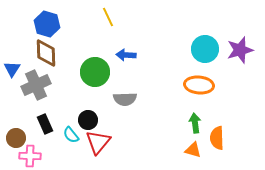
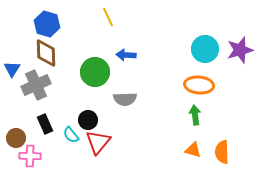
green arrow: moved 8 px up
orange semicircle: moved 5 px right, 14 px down
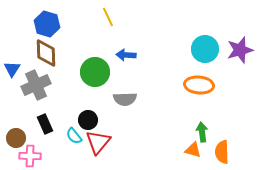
green arrow: moved 7 px right, 17 px down
cyan semicircle: moved 3 px right, 1 px down
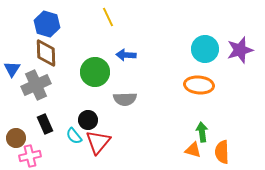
pink cross: rotated 15 degrees counterclockwise
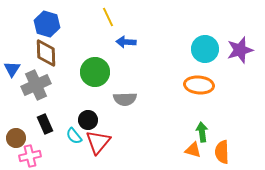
blue arrow: moved 13 px up
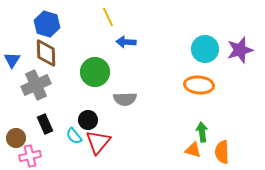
blue triangle: moved 9 px up
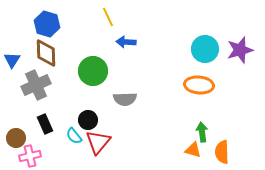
green circle: moved 2 px left, 1 px up
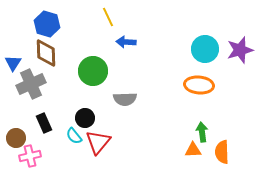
blue triangle: moved 1 px right, 3 px down
gray cross: moved 5 px left, 1 px up
black circle: moved 3 px left, 2 px up
black rectangle: moved 1 px left, 1 px up
orange triangle: rotated 18 degrees counterclockwise
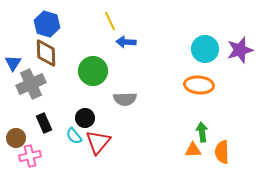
yellow line: moved 2 px right, 4 px down
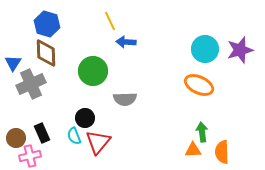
orange ellipse: rotated 20 degrees clockwise
black rectangle: moved 2 px left, 10 px down
cyan semicircle: rotated 18 degrees clockwise
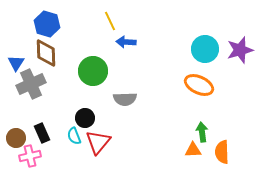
blue triangle: moved 3 px right
